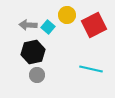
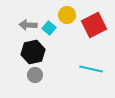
cyan square: moved 1 px right, 1 px down
gray circle: moved 2 px left
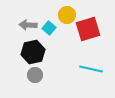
red square: moved 6 px left, 4 px down; rotated 10 degrees clockwise
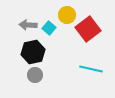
red square: rotated 20 degrees counterclockwise
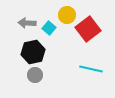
gray arrow: moved 1 px left, 2 px up
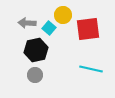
yellow circle: moved 4 px left
red square: rotated 30 degrees clockwise
black hexagon: moved 3 px right, 2 px up
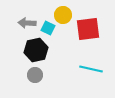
cyan square: moved 1 px left; rotated 16 degrees counterclockwise
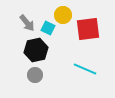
gray arrow: rotated 132 degrees counterclockwise
cyan line: moved 6 px left; rotated 10 degrees clockwise
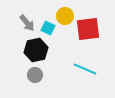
yellow circle: moved 2 px right, 1 px down
